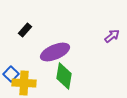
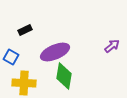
black rectangle: rotated 24 degrees clockwise
purple arrow: moved 10 px down
blue square: moved 17 px up; rotated 14 degrees counterclockwise
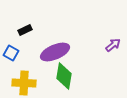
purple arrow: moved 1 px right, 1 px up
blue square: moved 4 px up
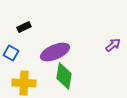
black rectangle: moved 1 px left, 3 px up
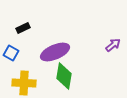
black rectangle: moved 1 px left, 1 px down
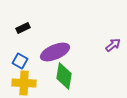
blue square: moved 9 px right, 8 px down
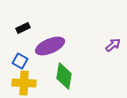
purple ellipse: moved 5 px left, 6 px up
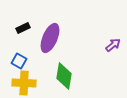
purple ellipse: moved 8 px up; rotated 44 degrees counterclockwise
blue square: moved 1 px left
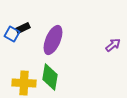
purple ellipse: moved 3 px right, 2 px down
blue square: moved 7 px left, 27 px up
green diamond: moved 14 px left, 1 px down
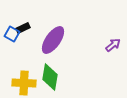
purple ellipse: rotated 12 degrees clockwise
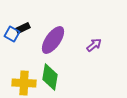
purple arrow: moved 19 px left
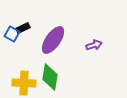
purple arrow: rotated 21 degrees clockwise
